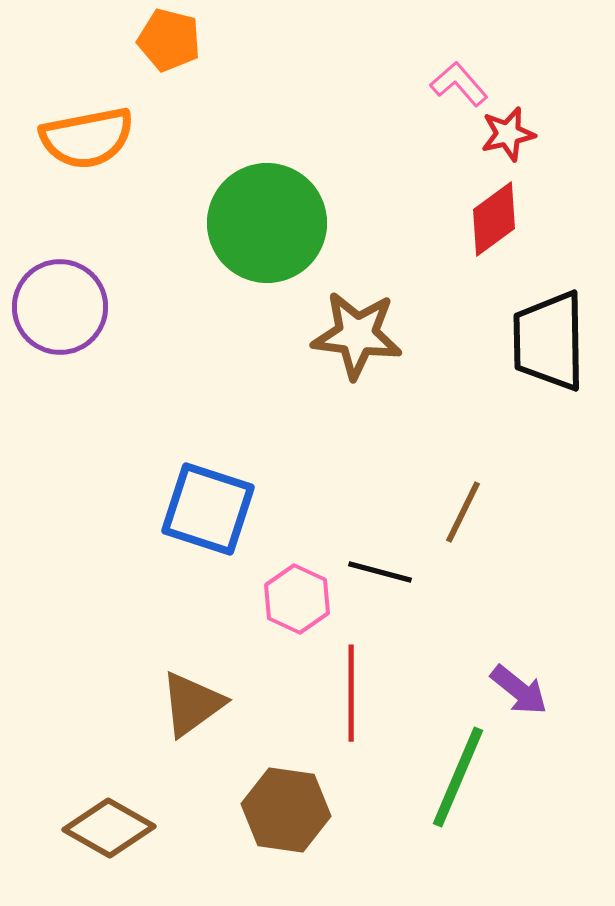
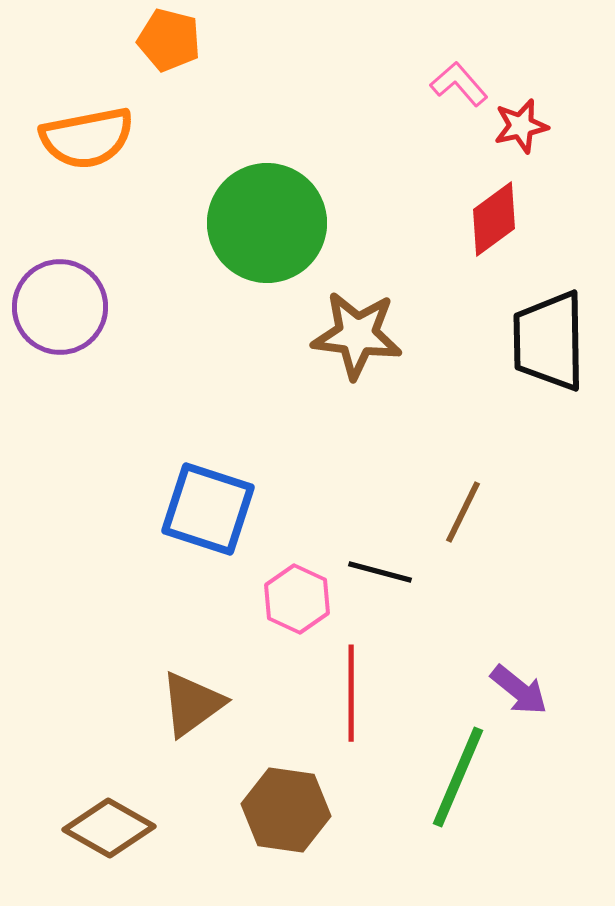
red star: moved 13 px right, 8 px up
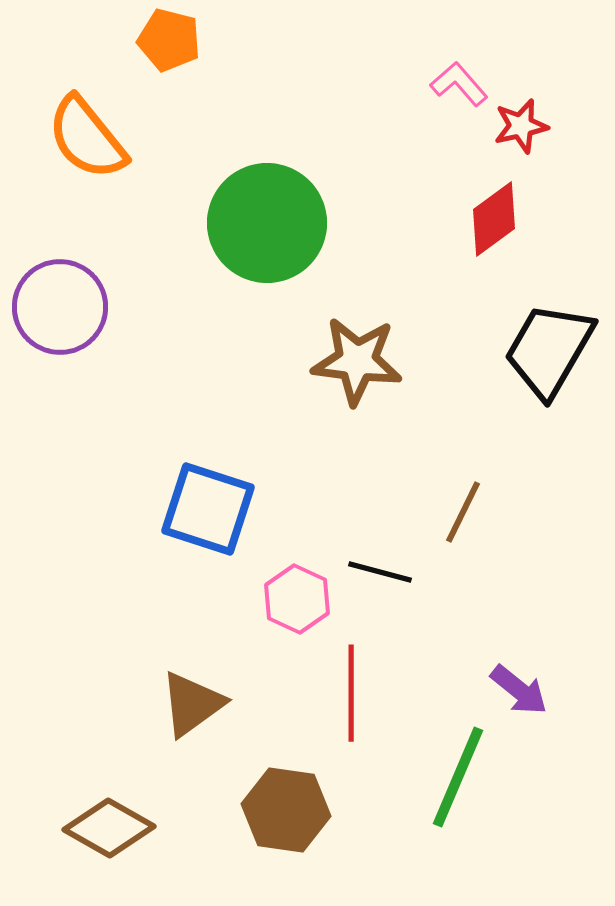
orange semicircle: rotated 62 degrees clockwise
brown star: moved 26 px down
black trapezoid: moved 9 px down; rotated 31 degrees clockwise
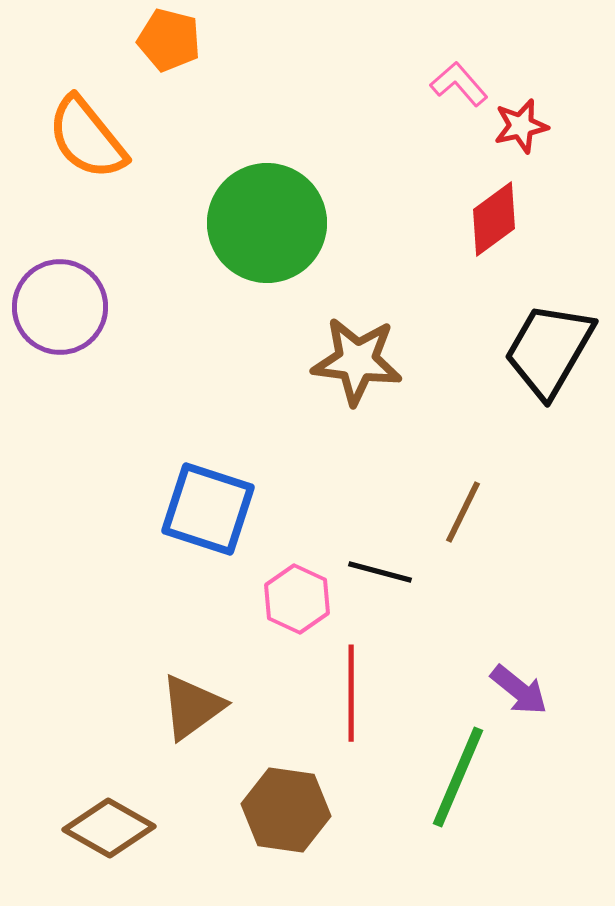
brown triangle: moved 3 px down
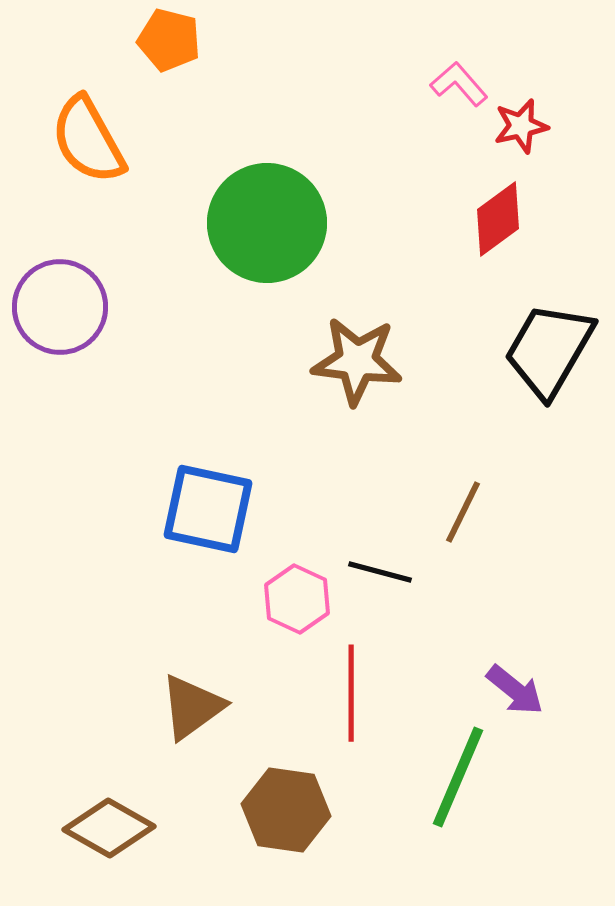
orange semicircle: moved 1 px right, 2 px down; rotated 10 degrees clockwise
red diamond: moved 4 px right
blue square: rotated 6 degrees counterclockwise
purple arrow: moved 4 px left
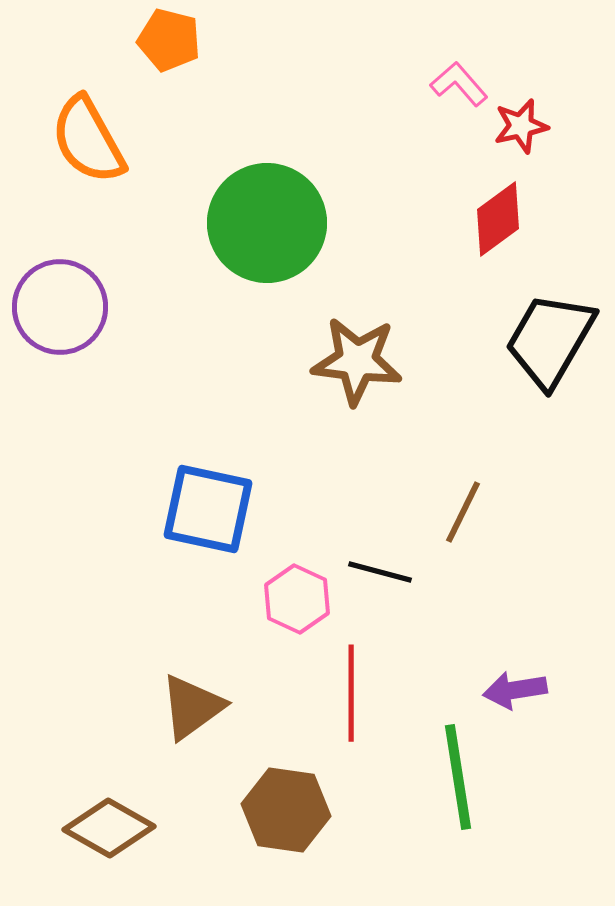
black trapezoid: moved 1 px right, 10 px up
purple arrow: rotated 132 degrees clockwise
green line: rotated 32 degrees counterclockwise
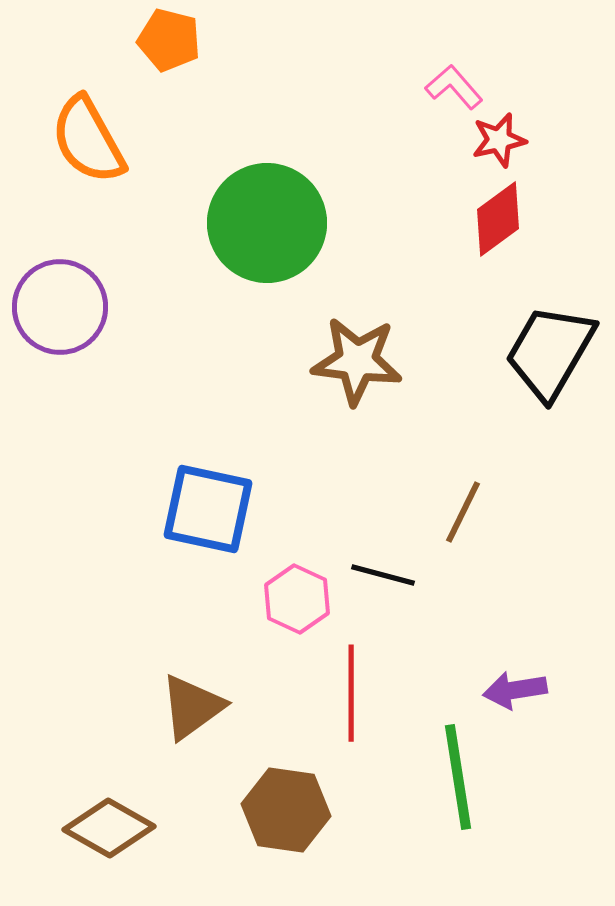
pink L-shape: moved 5 px left, 3 px down
red star: moved 22 px left, 14 px down
black trapezoid: moved 12 px down
black line: moved 3 px right, 3 px down
